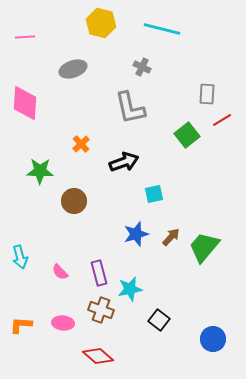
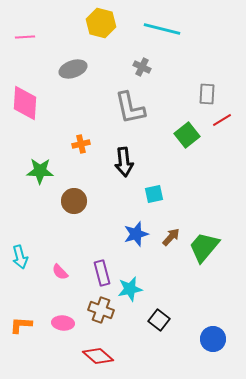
orange cross: rotated 30 degrees clockwise
black arrow: rotated 104 degrees clockwise
purple rectangle: moved 3 px right
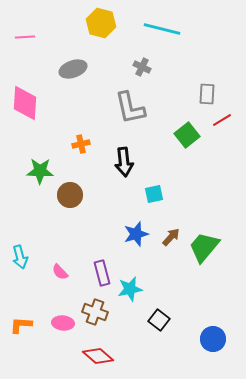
brown circle: moved 4 px left, 6 px up
brown cross: moved 6 px left, 2 px down
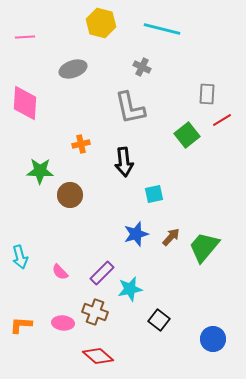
purple rectangle: rotated 60 degrees clockwise
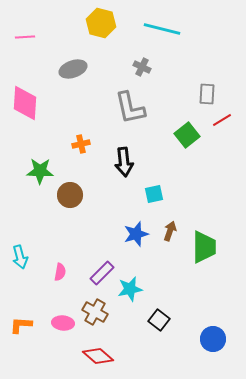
brown arrow: moved 1 px left, 6 px up; rotated 24 degrees counterclockwise
green trapezoid: rotated 140 degrees clockwise
pink semicircle: rotated 126 degrees counterclockwise
brown cross: rotated 10 degrees clockwise
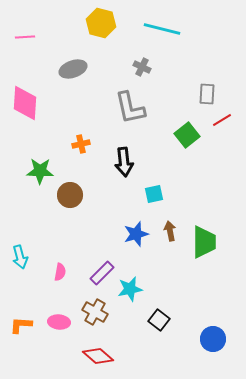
brown arrow: rotated 30 degrees counterclockwise
green trapezoid: moved 5 px up
pink ellipse: moved 4 px left, 1 px up
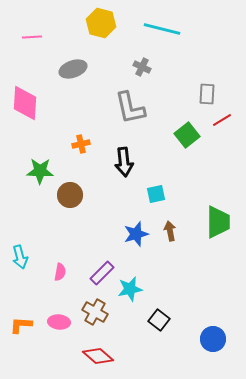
pink line: moved 7 px right
cyan square: moved 2 px right
green trapezoid: moved 14 px right, 20 px up
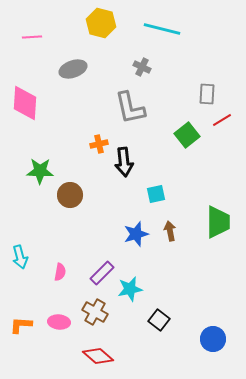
orange cross: moved 18 px right
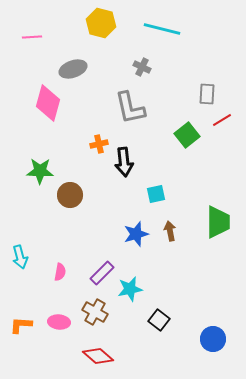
pink diamond: moved 23 px right; rotated 12 degrees clockwise
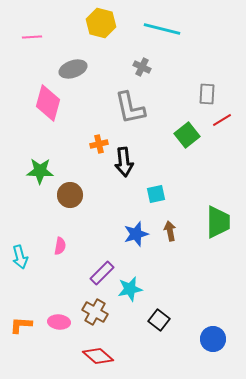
pink semicircle: moved 26 px up
